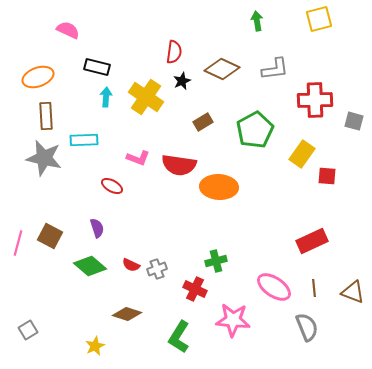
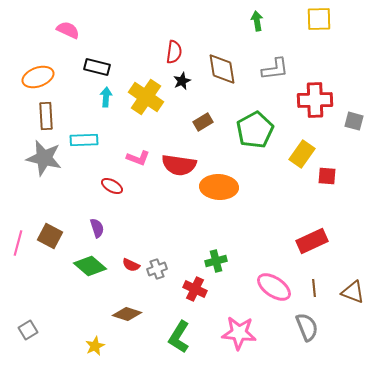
yellow square at (319, 19): rotated 12 degrees clockwise
brown diamond at (222, 69): rotated 56 degrees clockwise
pink star at (233, 320): moved 6 px right, 13 px down
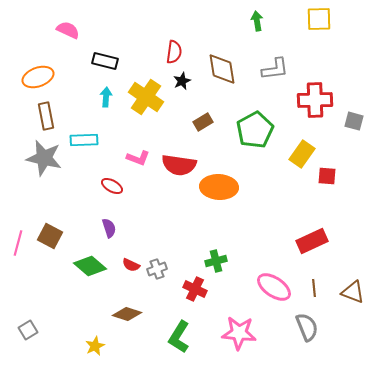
black rectangle at (97, 67): moved 8 px right, 6 px up
brown rectangle at (46, 116): rotated 8 degrees counterclockwise
purple semicircle at (97, 228): moved 12 px right
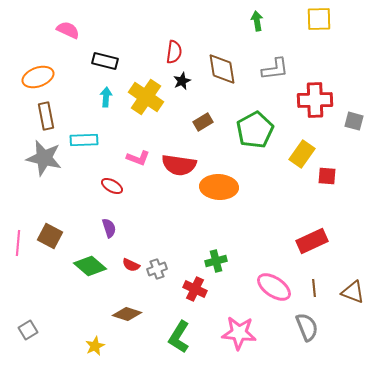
pink line at (18, 243): rotated 10 degrees counterclockwise
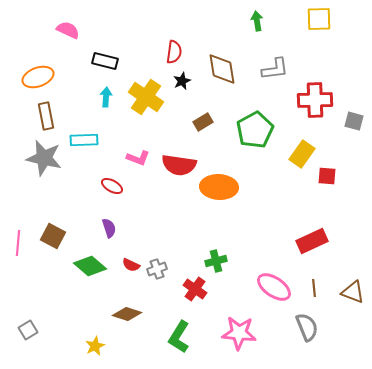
brown square at (50, 236): moved 3 px right
red cross at (195, 289): rotated 10 degrees clockwise
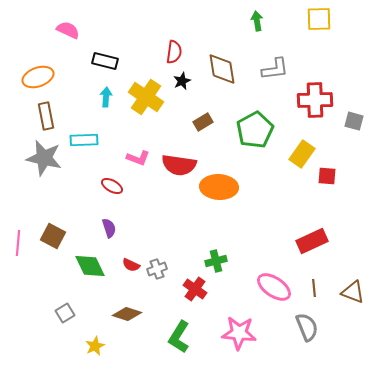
green diamond at (90, 266): rotated 24 degrees clockwise
gray square at (28, 330): moved 37 px right, 17 px up
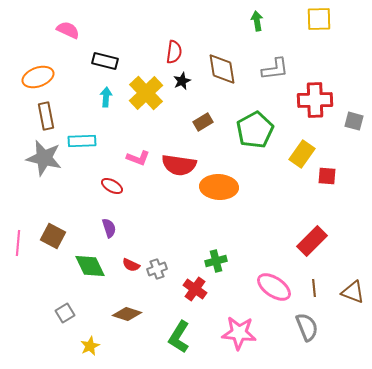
yellow cross at (146, 97): moved 4 px up; rotated 12 degrees clockwise
cyan rectangle at (84, 140): moved 2 px left, 1 px down
red rectangle at (312, 241): rotated 20 degrees counterclockwise
yellow star at (95, 346): moved 5 px left
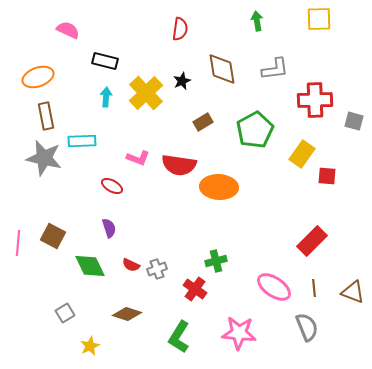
red semicircle at (174, 52): moved 6 px right, 23 px up
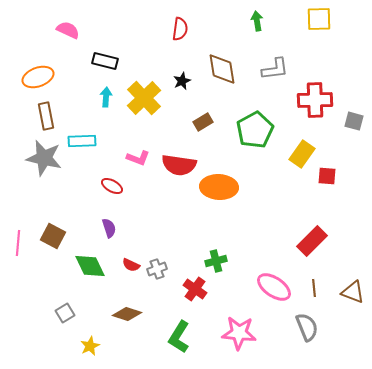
yellow cross at (146, 93): moved 2 px left, 5 px down
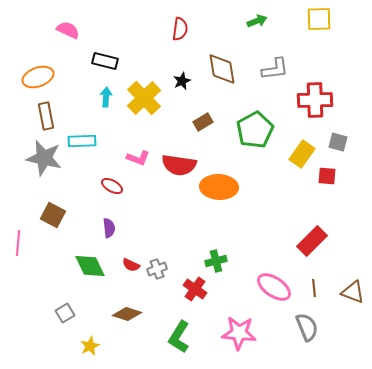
green arrow at (257, 21): rotated 78 degrees clockwise
gray square at (354, 121): moved 16 px left, 21 px down
purple semicircle at (109, 228): rotated 12 degrees clockwise
brown square at (53, 236): moved 21 px up
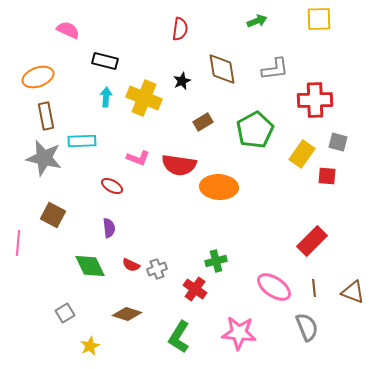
yellow cross at (144, 98): rotated 24 degrees counterclockwise
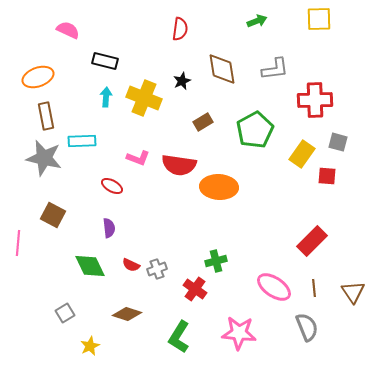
brown triangle at (353, 292): rotated 35 degrees clockwise
